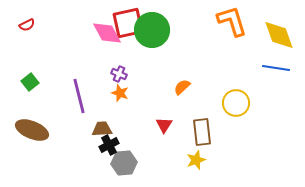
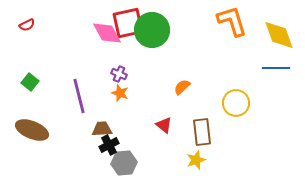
blue line: rotated 8 degrees counterclockwise
green square: rotated 12 degrees counterclockwise
red triangle: rotated 24 degrees counterclockwise
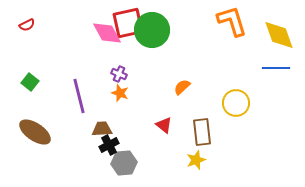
brown ellipse: moved 3 px right, 2 px down; rotated 12 degrees clockwise
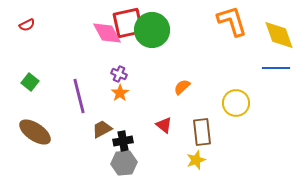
orange star: rotated 18 degrees clockwise
brown trapezoid: rotated 25 degrees counterclockwise
black cross: moved 14 px right, 4 px up; rotated 18 degrees clockwise
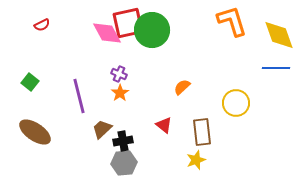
red semicircle: moved 15 px right
brown trapezoid: rotated 15 degrees counterclockwise
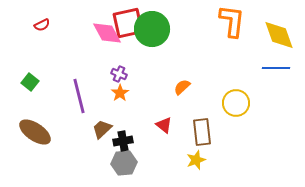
orange L-shape: rotated 24 degrees clockwise
green circle: moved 1 px up
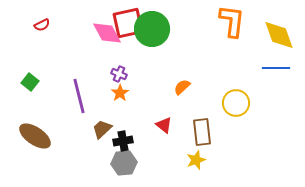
brown ellipse: moved 4 px down
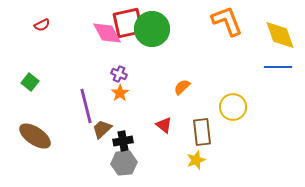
orange L-shape: moved 5 px left; rotated 28 degrees counterclockwise
yellow diamond: moved 1 px right
blue line: moved 2 px right, 1 px up
purple line: moved 7 px right, 10 px down
yellow circle: moved 3 px left, 4 px down
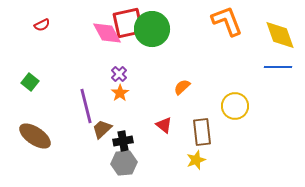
purple cross: rotated 21 degrees clockwise
yellow circle: moved 2 px right, 1 px up
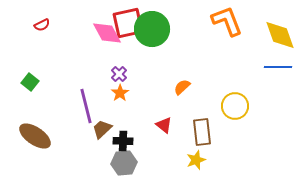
black cross: rotated 12 degrees clockwise
